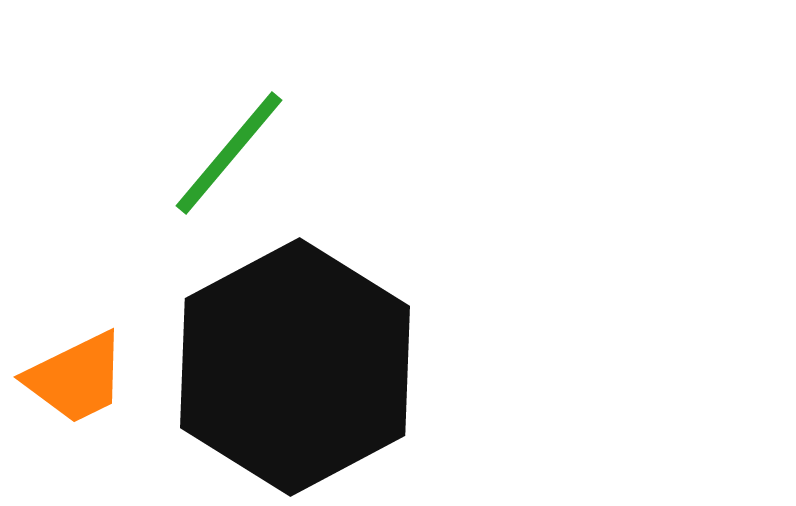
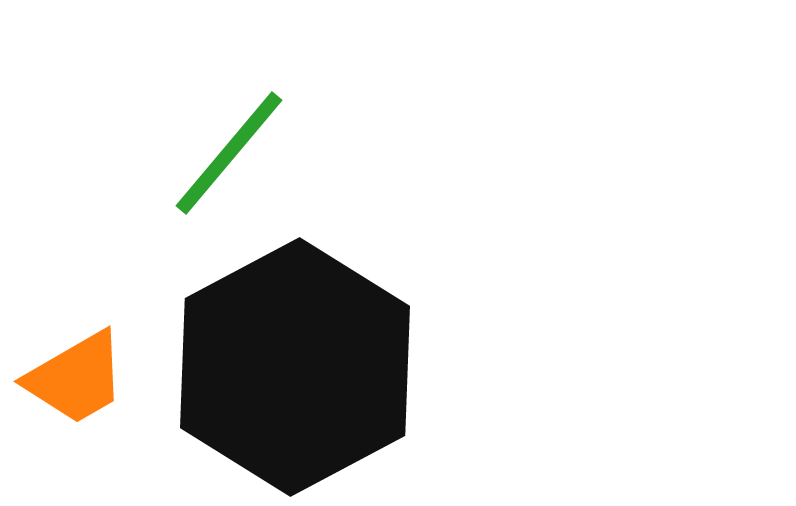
orange trapezoid: rotated 4 degrees counterclockwise
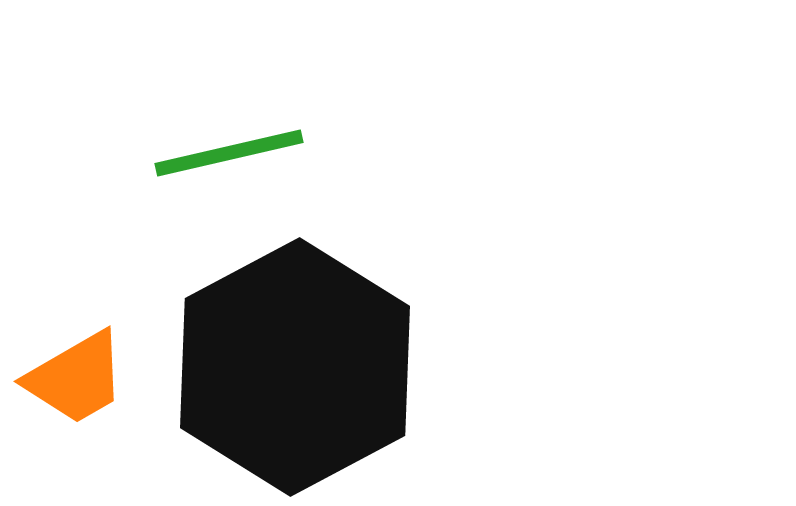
green line: rotated 37 degrees clockwise
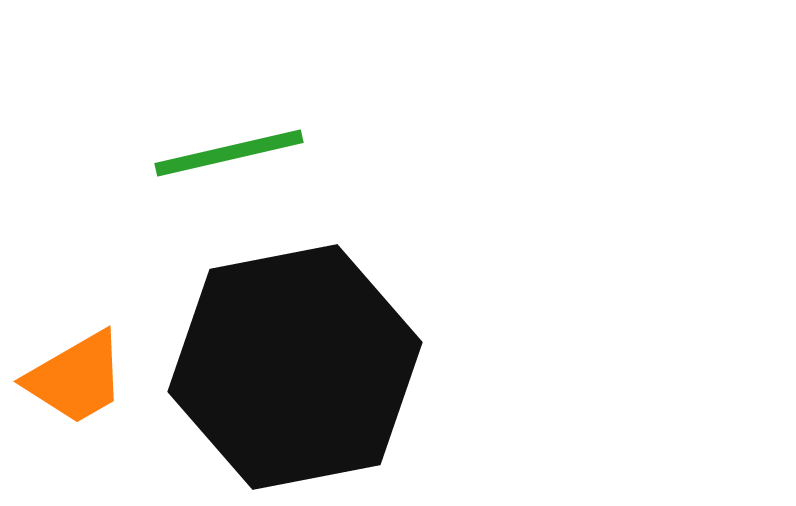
black hexagon: rotated 17 degrees clockwise
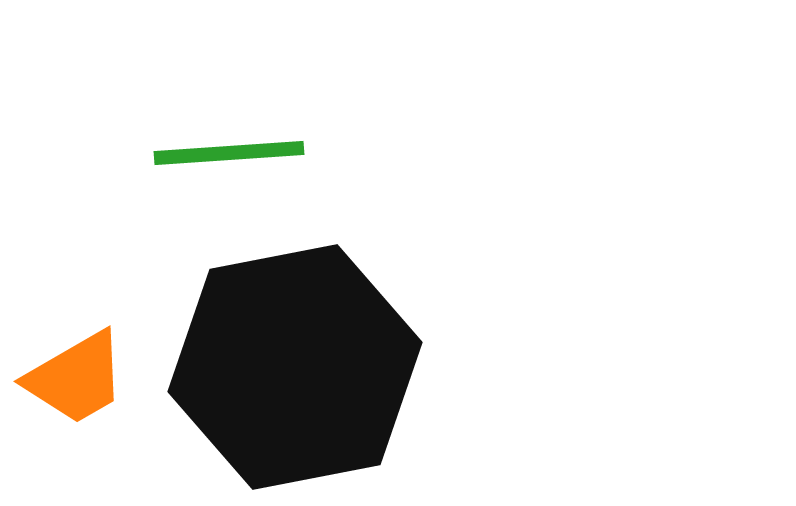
green line: rotated 9 degrees clockwise
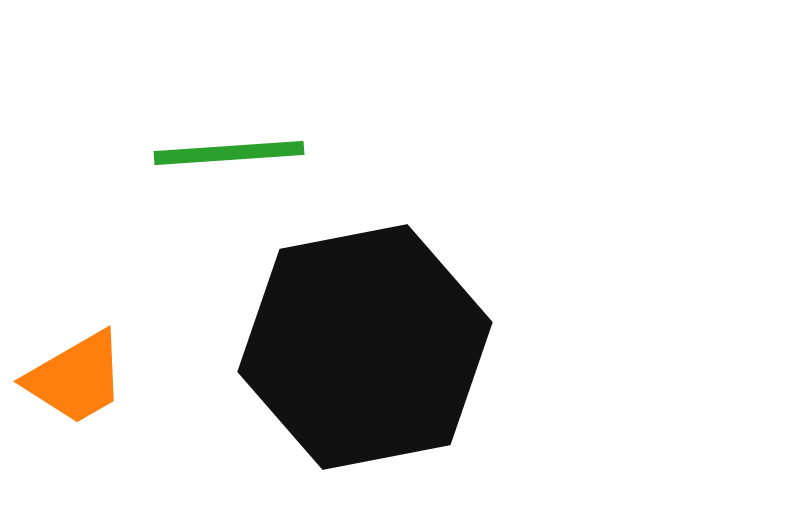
black hexagon: moved 70 px right, 20 px up
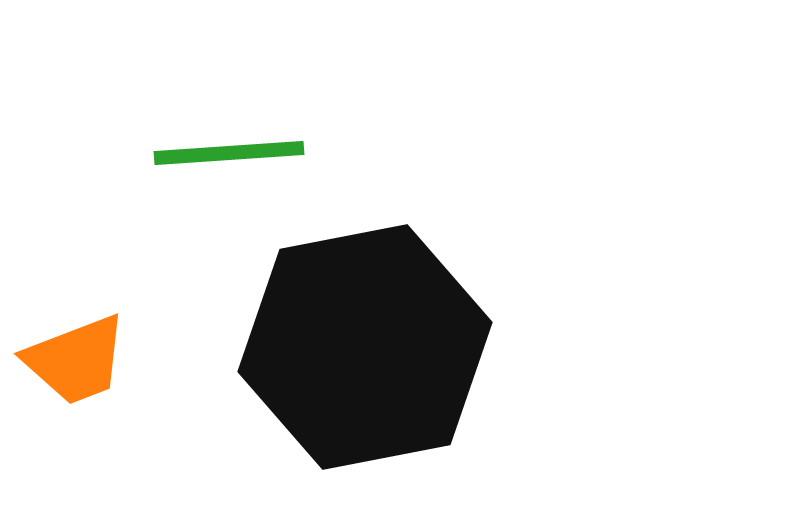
orange trapezoid: moved 18 px up; rotated 9 degrees clockwise
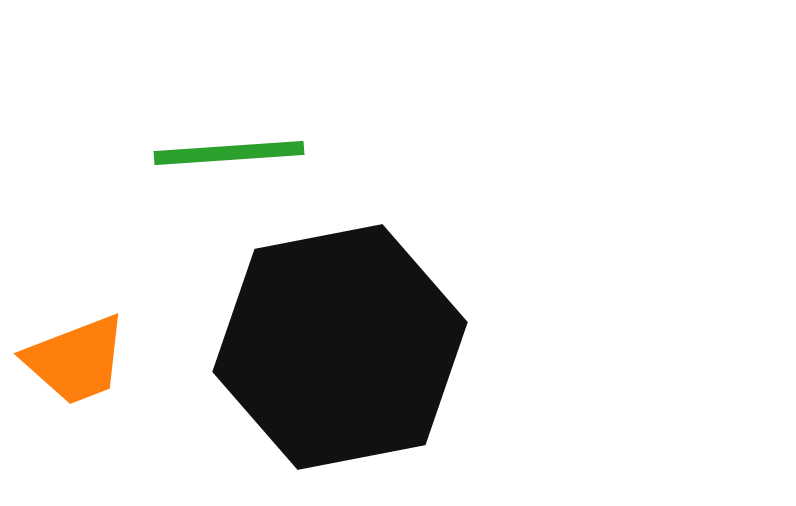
black hexagon: moved 25 px left
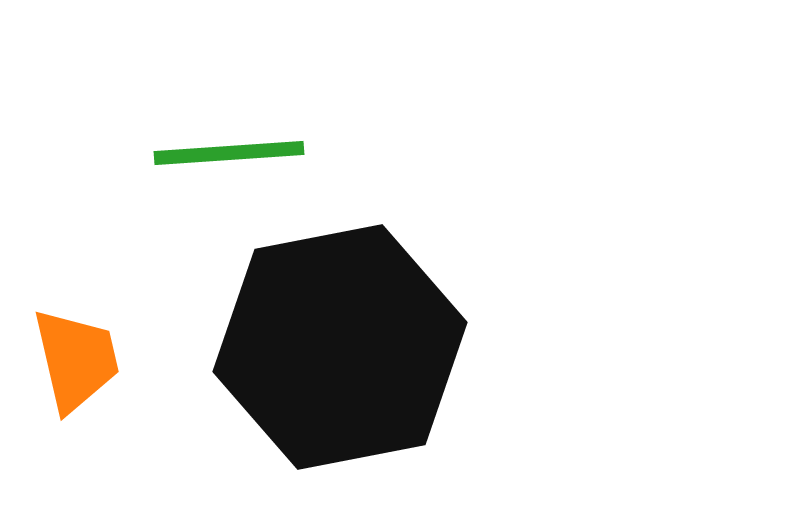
orange trapezoid: rotated 82 degrees counterclockwise
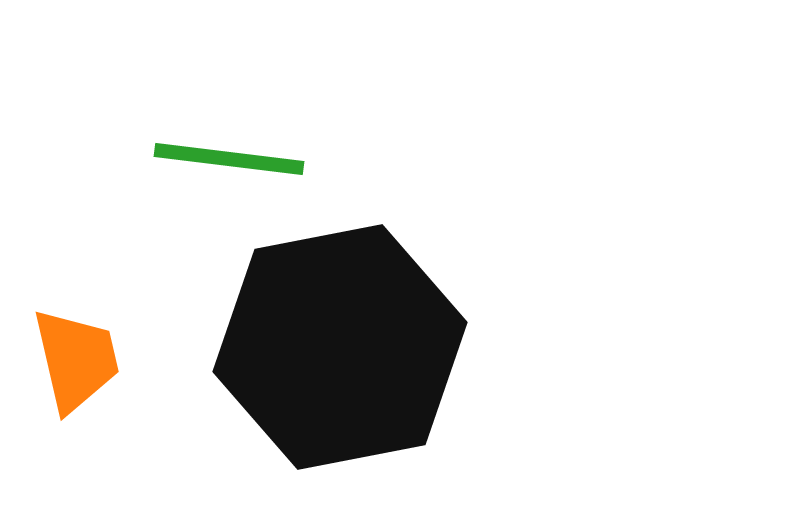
green line: moved 6 px down; rotated 11 degrees clockwise
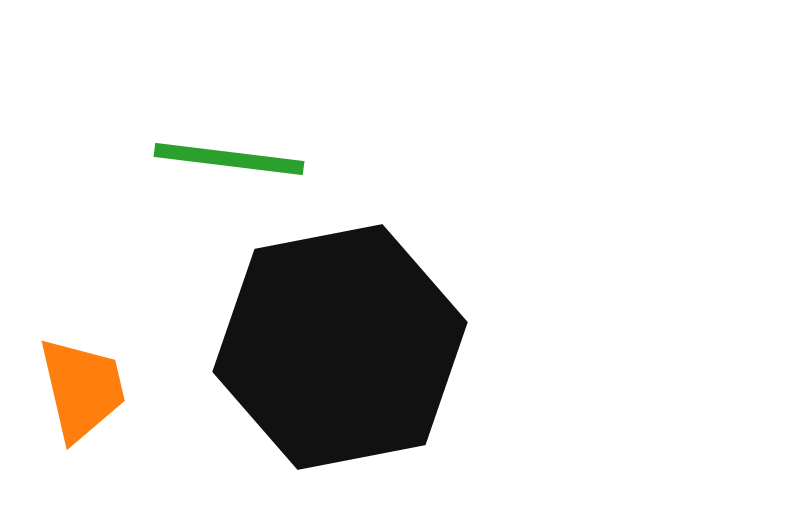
orange trapezoid: moved 6 px right, 29 px down
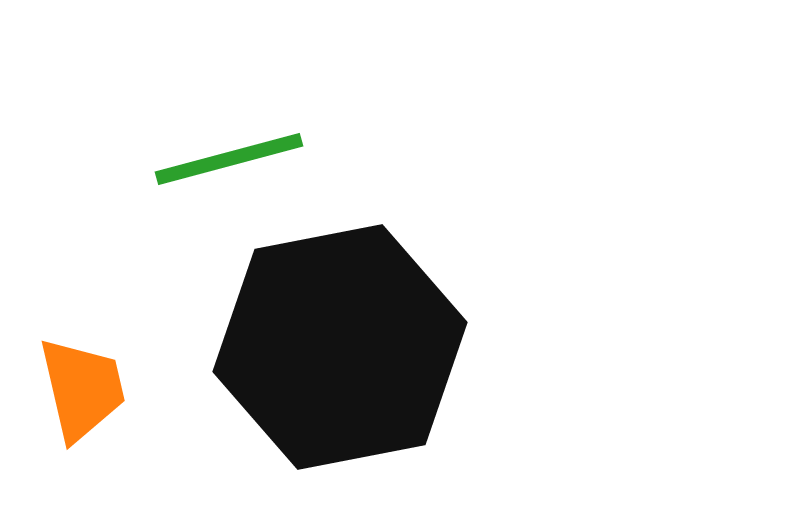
green line: rotated 22 degrees counterclockwise
